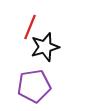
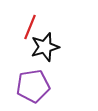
purple pentagon: moved 1 px left
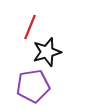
black star: moved 2 px right, 5 px down
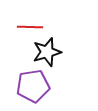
red line: rotated 70 degrees clockwise
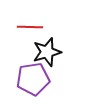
purple pentagon: moved 7 px up
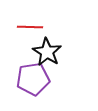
black star: rotated 24 degrees counterclockwise
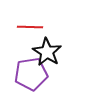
purple pentagon: moved 2 px left, 5 px up
